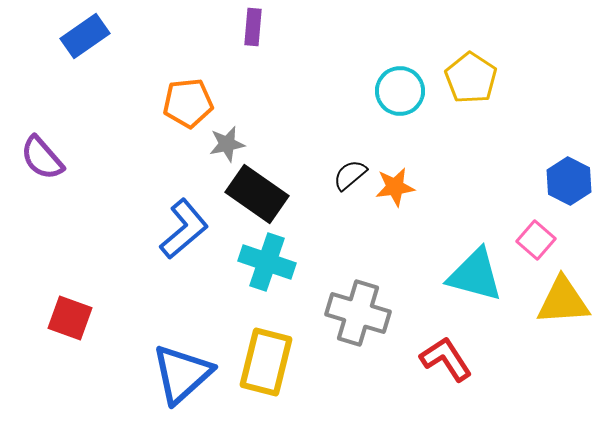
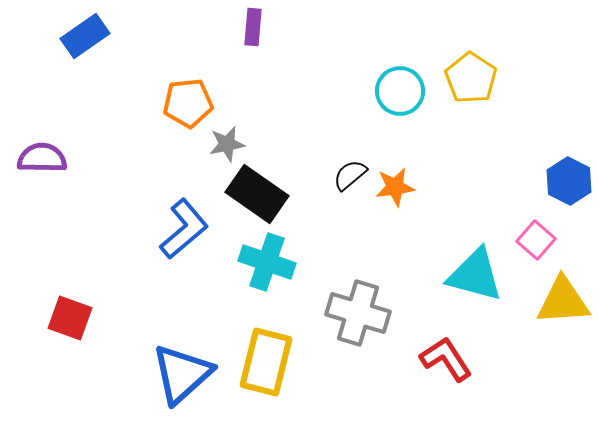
purple semicircle: rotated 132 degrees clockwise
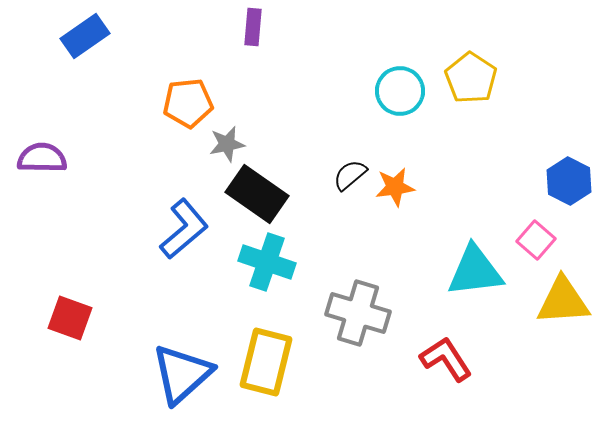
cyan triangle: moved 4 px up; rotated 22 degrees counterclockwise
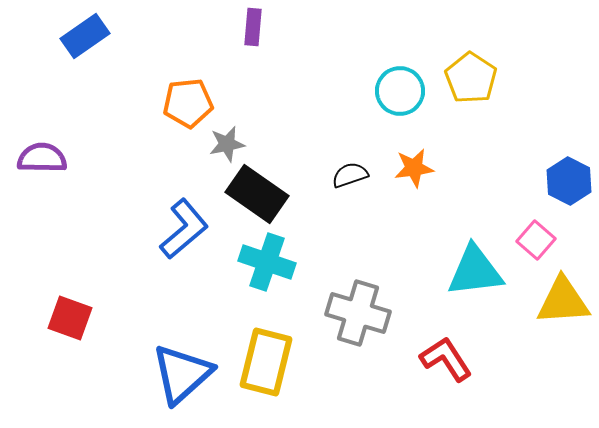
black semicircle: rotated 21 degrees clockwise
orange star: moved 19 px right, 19 px up
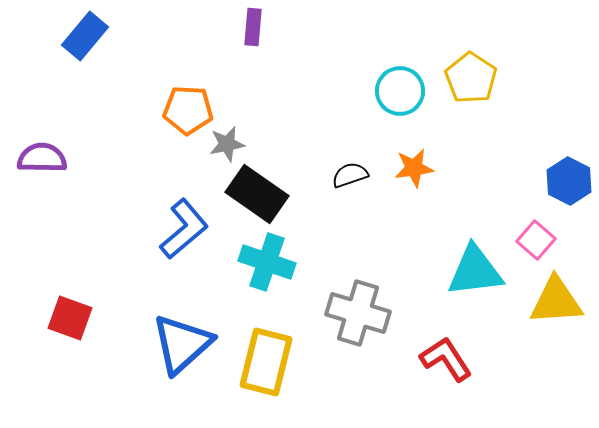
blue rectangle: rotated 15 degrees counterclockwise
orange pentagon: moved 7 px down; rotated 9 degrees clockwise
yellow triangle: moved 7 px left
blue triangle: moved 30 px up
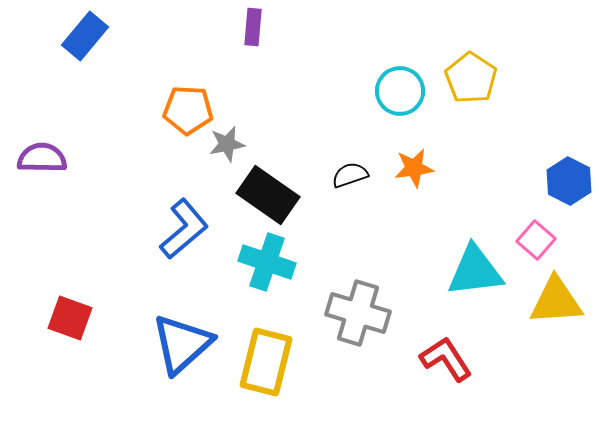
black rectangle: moved 11 px right, 1 px down
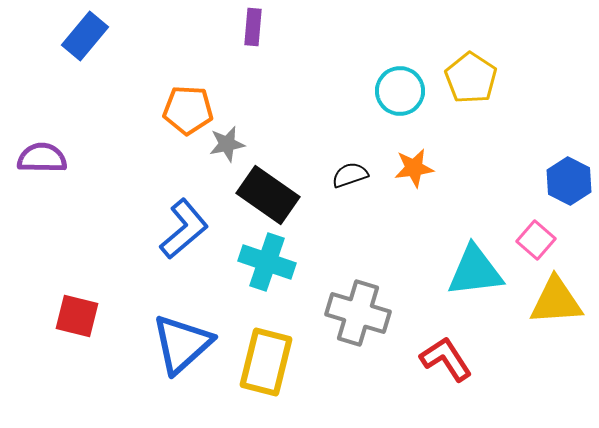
red square: moved 7 px right, 2 px up; rotated 6 degrees counterclockwise
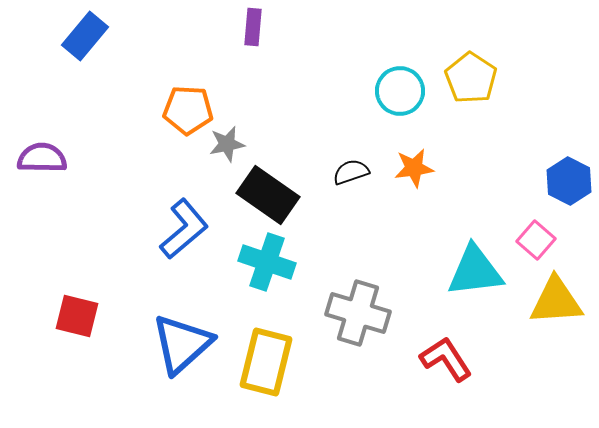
black semicircle: moved 1 px right, 3 px up
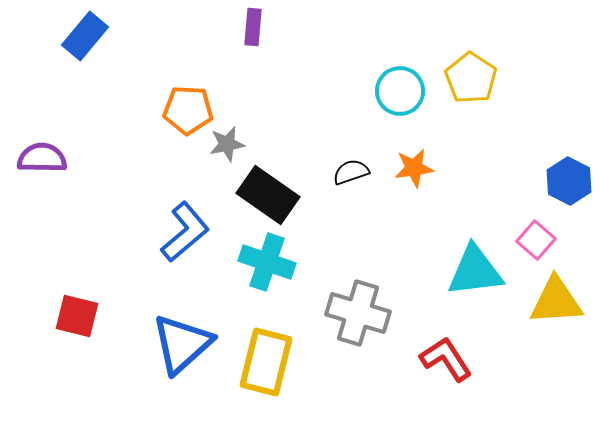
blue L-shape: moved 1 px right, 3 px down
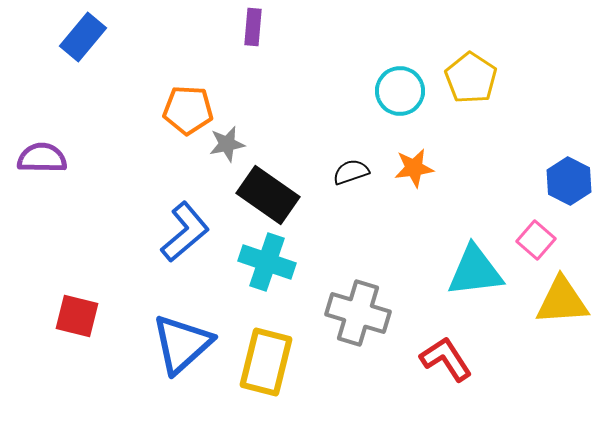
blue rectangle: moved 2 px left, 1 px down
yellow triangle: moved 6 px right
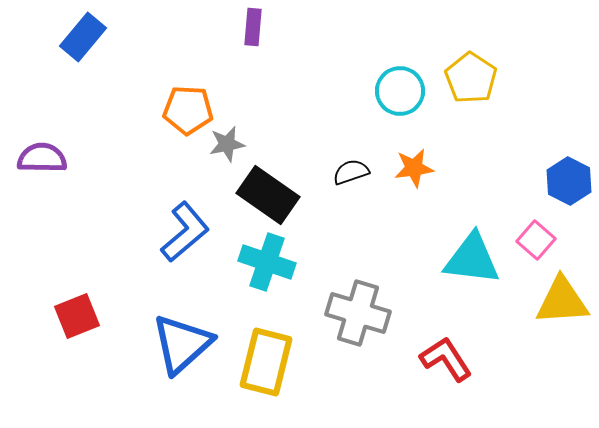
cyan triangle: moved 3 px left, 12 px up; rotated 14 degrees clockwise
red square: rotated 36 degrees counterclockwise
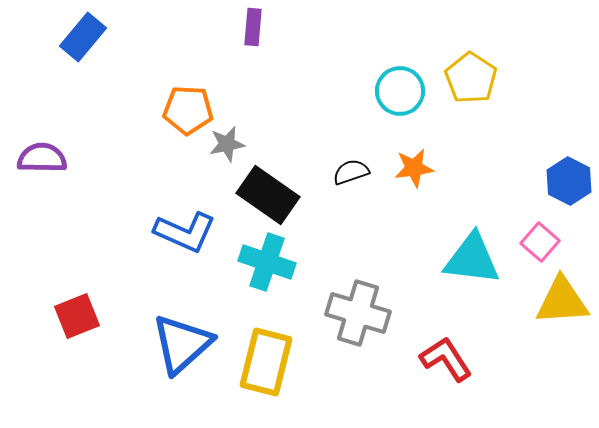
blue L-shape: rotated 64 degrees clockwise
pink square: moved 4 px right, 2 px down
